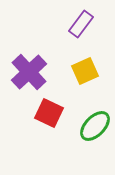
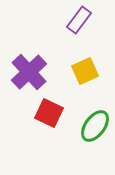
purple rectangle: moved 2 px left, 4 px up
green ellipse: rotated 8 degrees counterclockwise
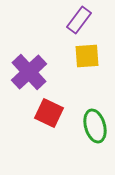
yellow square: moved 2 px right, 15 px up; rotated 20 degrees clockwise
green ellipse: rotated 52 degrees counterclockwise
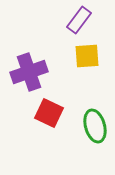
purple cross: rotated 24 degrees clockwise
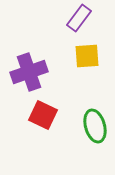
purple rectangle: moved 2 px up
red square: moved 6 px left, 2 px down
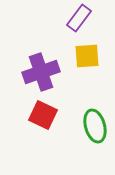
purple cross: moved 12 px right
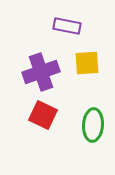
purple rectangle: moved 12 px left, 8 px down; rotated 64 degrees clockwise
yellow square: moved 7 px down
green ellipse: moved 2 px left, 1 px up; rotated 20 degrees clockwise
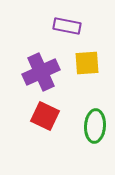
purple cross: rotated 6 degrees counterclockwise
red square: moved 2 px right, 1 px down
green ellipse: moved 2 px right, 1 px down
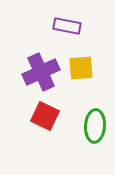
yellow square: moved 6 px left, 5 px down
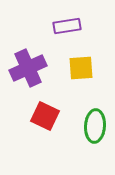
purple rectangle: rotated 20 degrees counterclockwise
purple cross: moved 13 px left, 4 px up
